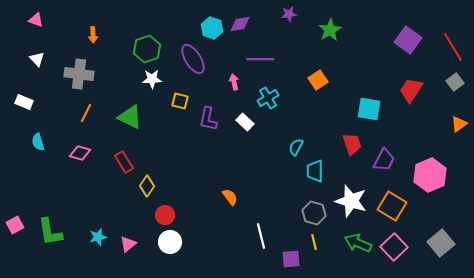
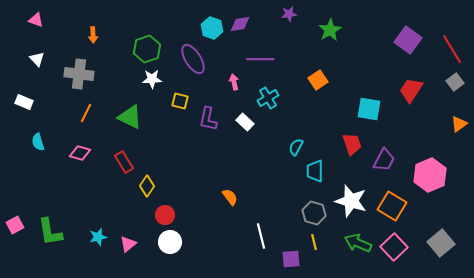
red line at (453, 47): moved 1 px left, 2 px down
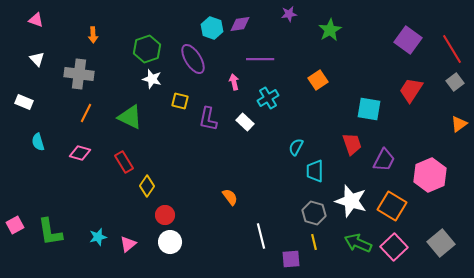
white star at (152, 79): rotated 18 degrees clockwise
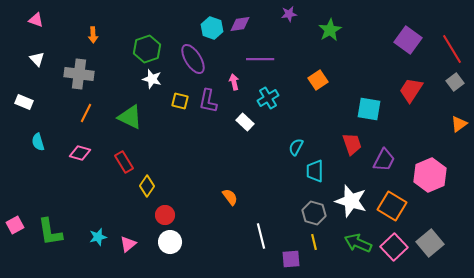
purple L-shape at (208, 119): moved 18 px up
gray square at (441, 243): moved 11 px left
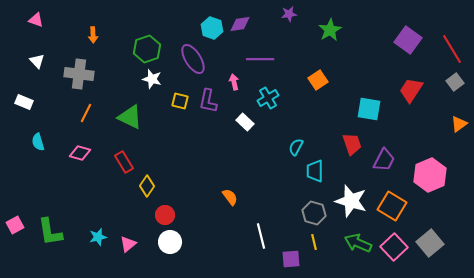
white triangle at (37, 59): moved 2 px down
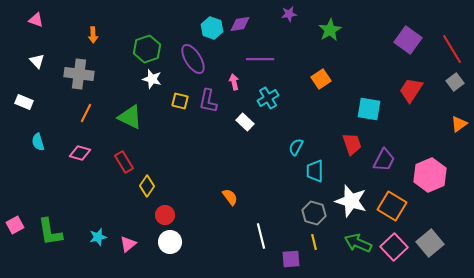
orange square at (318, 80): moved 3 px right, 1 px up
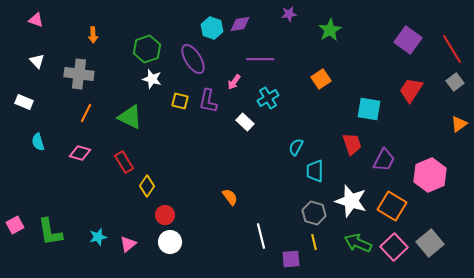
pink arrow at (234, 82): rotated 133 degrees counterclockwise
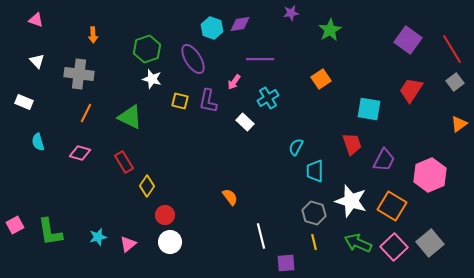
purple star at (289, 14): moved 2 px right, 1 px up
purple square at (291, 259): moved 5 px left, 4 px down
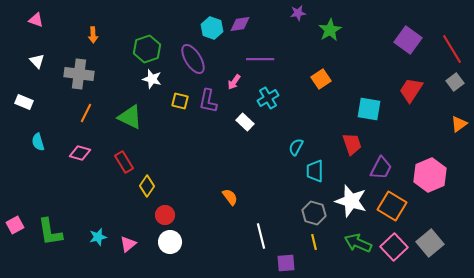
purple star at (291, 13): moved 7 px right
purple trapezoid at (384, 160): moved 3 px left, 8 px down
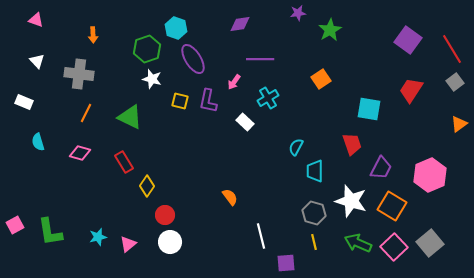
cyan hexagon at (212, 28): moved 36 px left
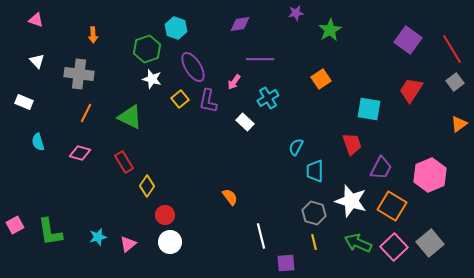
purple star at (298, 13): moved 2 px left
purple ellipse at (193, 59): moved 8 px down
yellow square at (180, 101): moved 2 px up; rotated 36 degrees clockwise
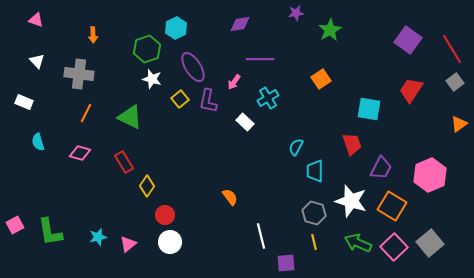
cyan hexagon at (176, 28): rotated 15 degrees clockwise
